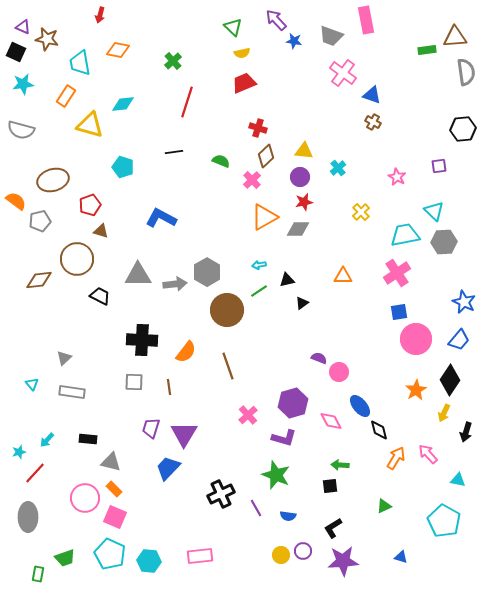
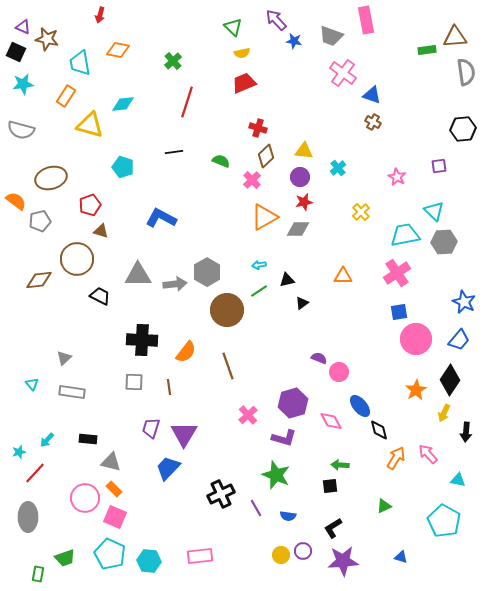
brown ellipse at (53, 180): moved 2 px left, 2 px up
black arrow at (466, 432): rotated 12 degrees counterclockwise
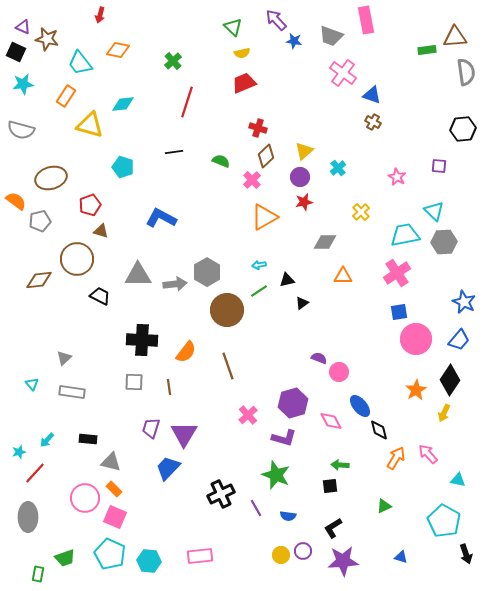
cyan trapezoid at (80, 63): rotated 28 degrees counterclockwise
yellow triangle at (304, 151): rotated 48 degrees counterclockwise
purple square at (439, 166): rotated 14 degrees clockwise
gray diamond at (298, 229): moved 27 px right, 13 px down
black arrow at (466, 432): moved 122 px down; rotated 24 degrees counterclockwise
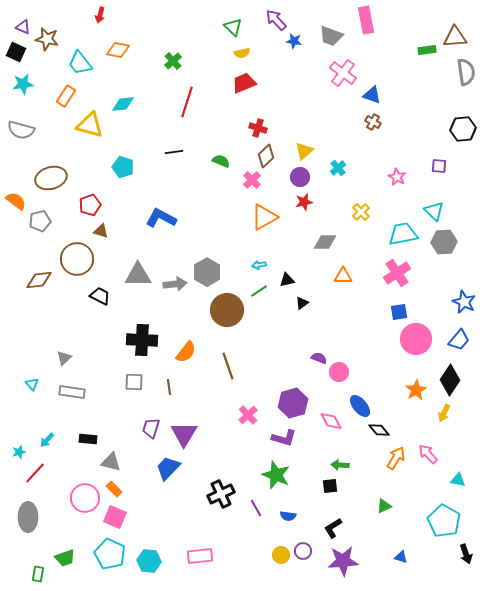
cyan trapezoid at (405, 235): moved 2 px left, 1 px up
black diamond at (379, 430): rotated 25 degrees counterclockwise
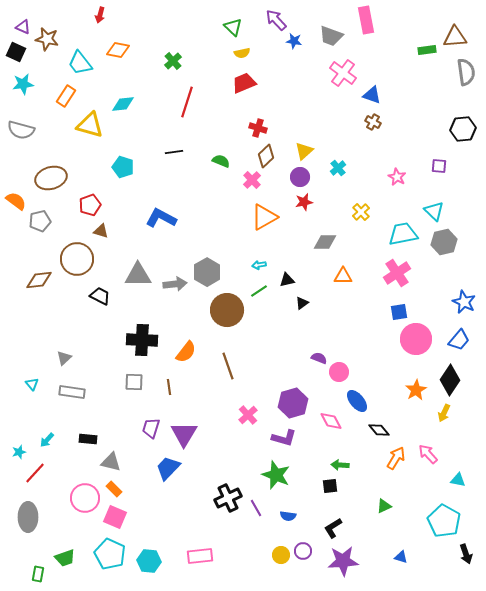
gray hexagon at (444, 242): rotated 10 degrees counterclockwise
blue ellipse at (360, 406): moved 3 px left, 5 px up
black cross at (221, 494): moved 7 px right, 4 px down
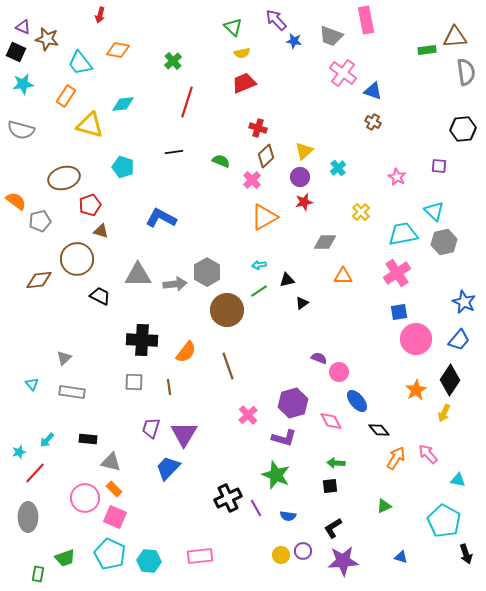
blue triangle at (372, 95): moved 1 px right, 4 px up
brown ellipse at (51, 178): moved 13 px right
green arrow at (340, 465): moved 4 px left, 2 px up
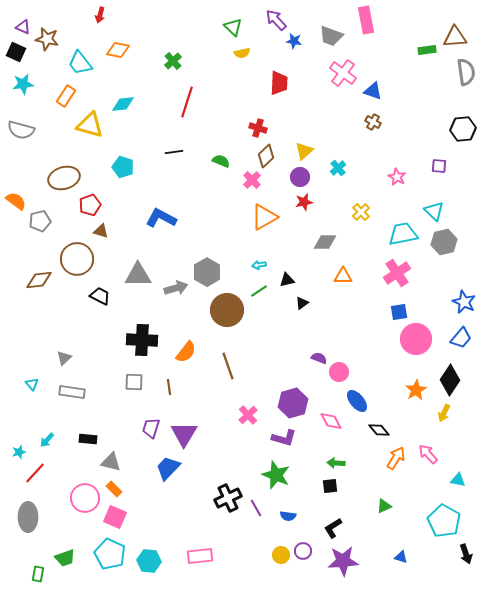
red trapezoid at (244, 83): moved 35 px right; rotated 115 degrees clockwise
gray arrow at (175, 284): moved 1 px right, 4 px down; rotated 10 degrees counterclockwise
blue trapezoid at (459, 340): moved 2 px right, 2 px up
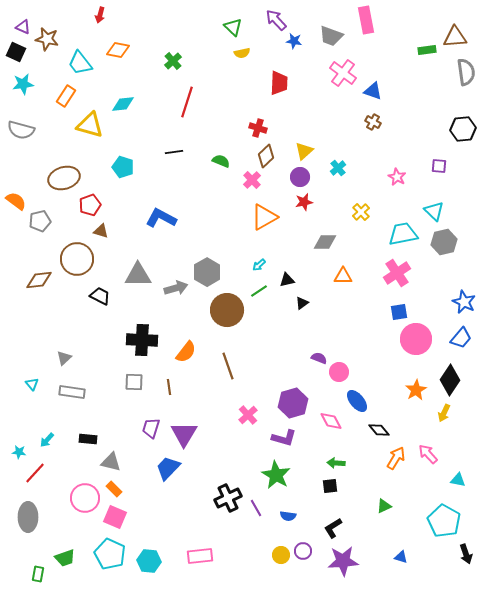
cyan arrow at (259, 265): rotated 32 degrees counterclockwise
cyan star at (19, 452): rotated 24 degrees clockwise
green star at (276, 475): rotated 8 degrees clockwise
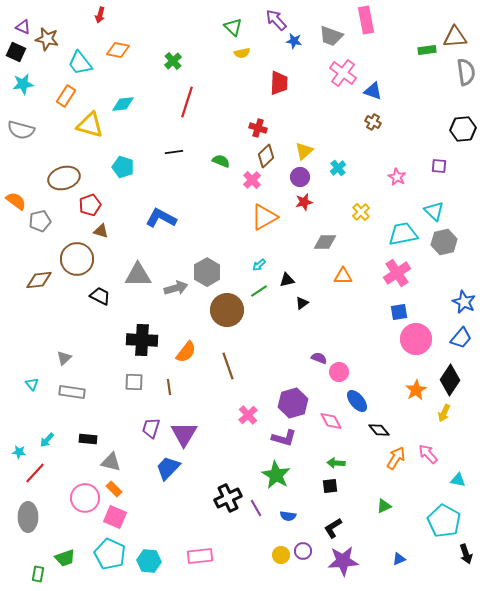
blue triangle at (401, 557): moved 2 px left, 2 px down; rotated 40 degrees counterclockwise
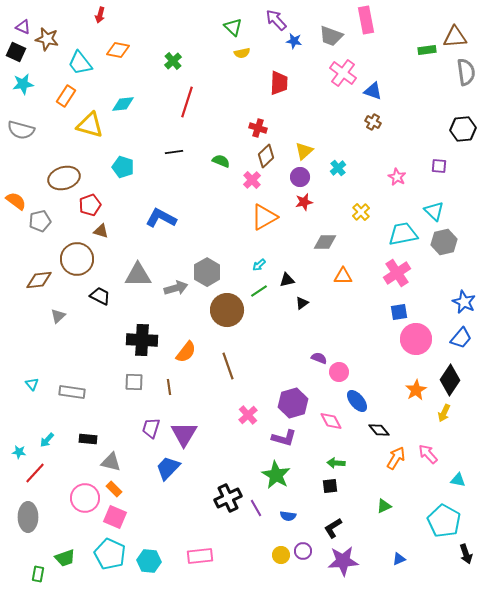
gray triangle at (64, 358): moved 6 px left, 42 px up
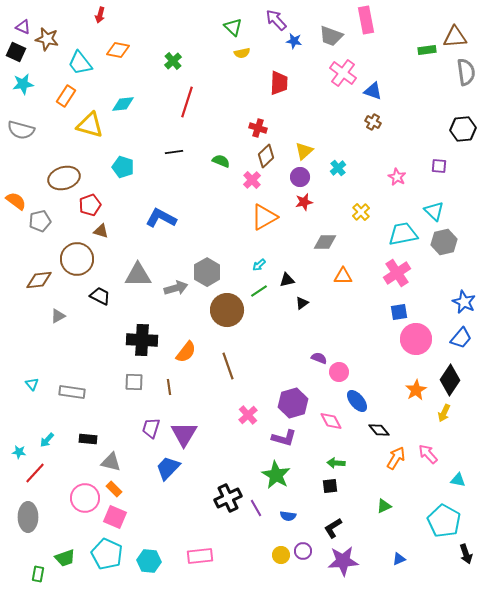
gray triangle at (58, 316): rotated 14 degrees clockwise
cyan pentagon at (110, 554): moved 3 px left
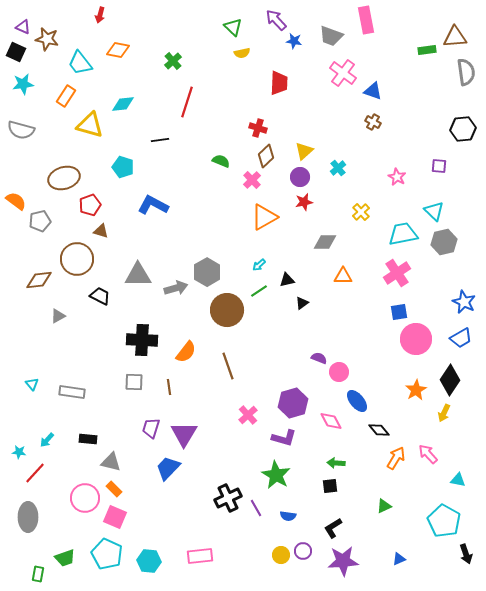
black line at (174, 152): moved 14 px left, 12 px up
blue L-shape at (161, 218): moved 8 px left, 13 px up
blue trapezoid at (461, 338): rotated 20 degrees clockwise
